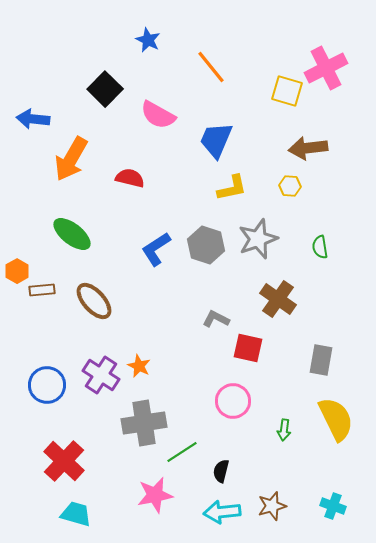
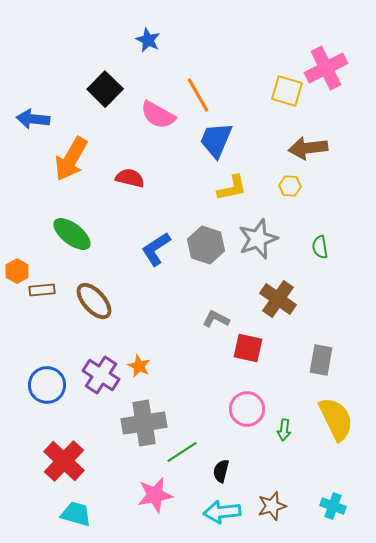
orange line: moved 13 px left, 28 px down; rotated 9 degrees clockwise
pink circle: moved 14 px right, 8 px down
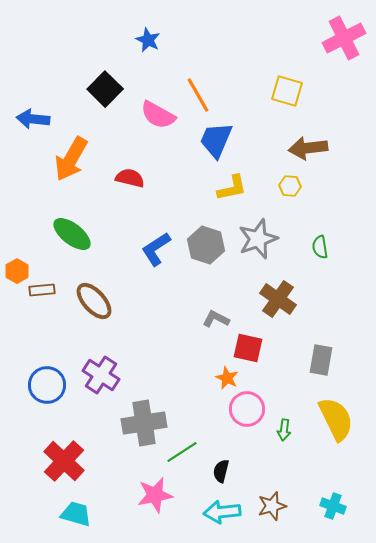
pink cross: moved 18 px right, 30 px up
orange star: moved 88 px right, 12 px down
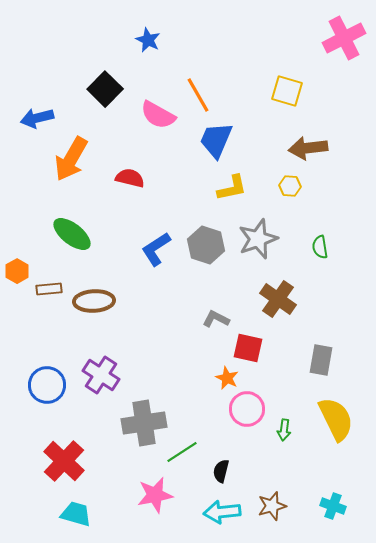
blue arrow: moved 4 px right, 1 px up; rotated 20 degrees counterclockwise
brown rectangle: moved 7 px right, 1 px up
brown ellipse: rotated 51 degrees counterclockwise
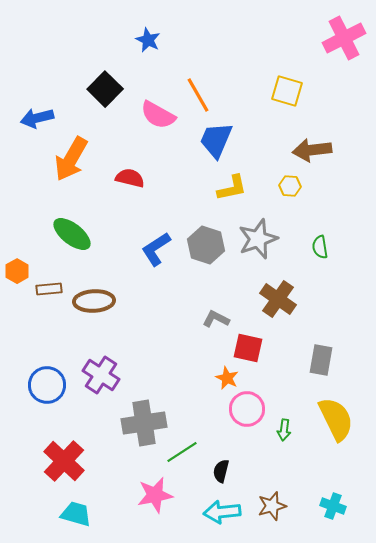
brown arrow: moved 4 px right, 2 px down
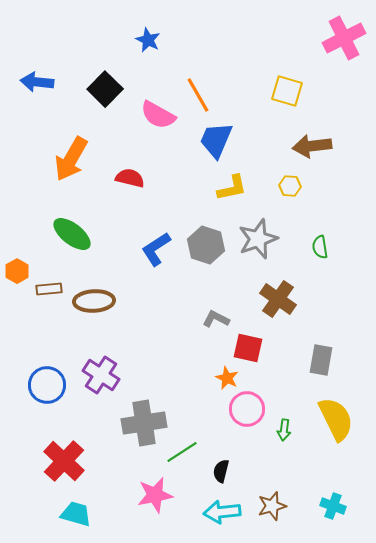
blue arrow: moved 36 px up; rotated 20 degrees clockwise
brown arrow: moved 4 px up
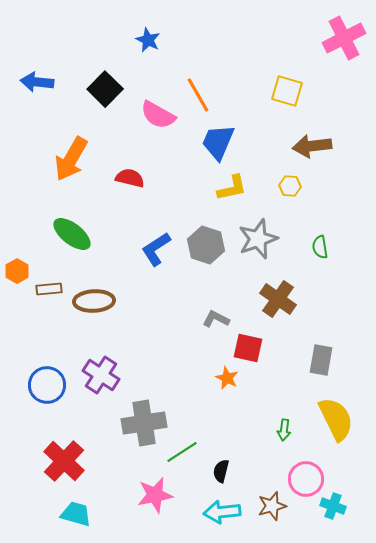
blue trapezoid: moved 2 px right, 2 px down
pink circle: moved 59 px right, 70 px down
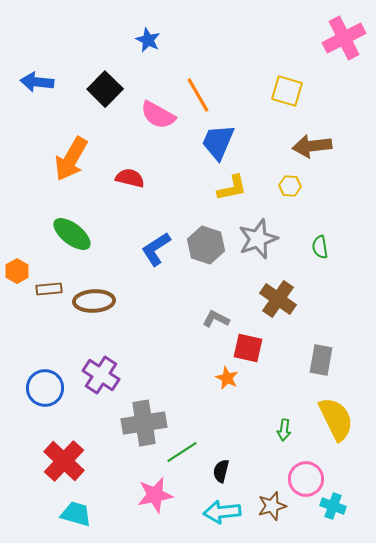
blue circle: moved 2 px left, 3 px down
